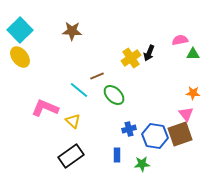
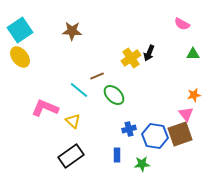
cyan square: rotated 10 degrees clockwise
pink semicircle: moved 2 px right, 16 px up; rotated 140 degrees counterclockwise
orange star: moved 1 px right, 2 px down; rotated 16 degrees counterclockwise
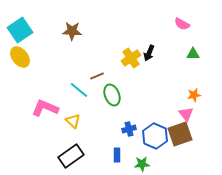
green ellipse: moved 2 px left; rotated 25 degrees clockwise
blue hexagon: rotated 15 degrees clockwise
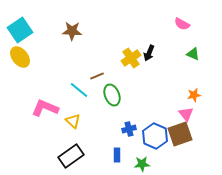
green triangle: rotated 24 degrees clockwise
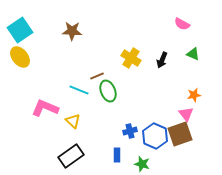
black arrow: moved 13 px right, 7 px down
yellow cross: rotated 24 degrees counterclockwise
cyan line: rotated 18 degrees counterclockwise
green ellipse: moved 4 px left, 4 px up
blue cross: moved 1 px right, 2 px down
green star: rotated 21 degrees clockwise
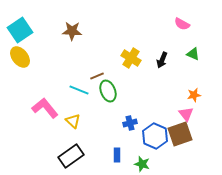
pink L-shape: rotated 28 degrees clockwise
blue cross: moved 8 px up
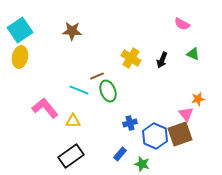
yellow ellipse: rotated 50 degrees clockwise
orange star: moved 4 px right, 4 px down
yellow triangle: rotated 42 degrees counterclockwise
blue rectangle: moved 3 px right, 1 px up; rotated 40 degrees clockwise
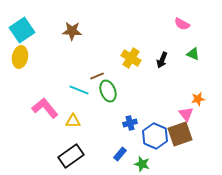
cyan square: moved 2 px right
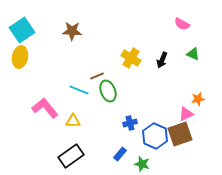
pink triangle: rotated 42 degrees clockwise
